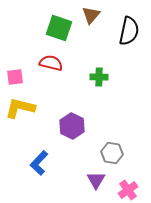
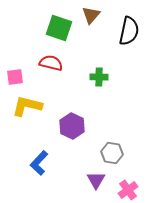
yellow L-shape: moved 7 px right, 2 px up
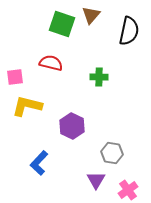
green square: moved 3 px right, 4 px up
